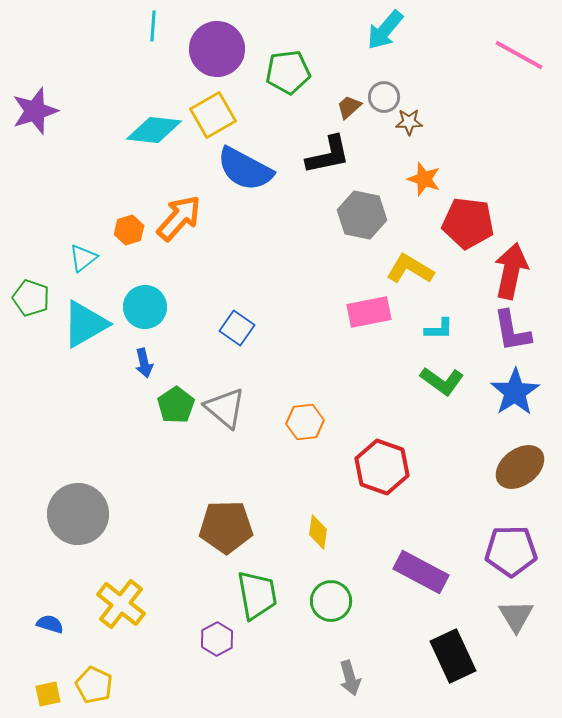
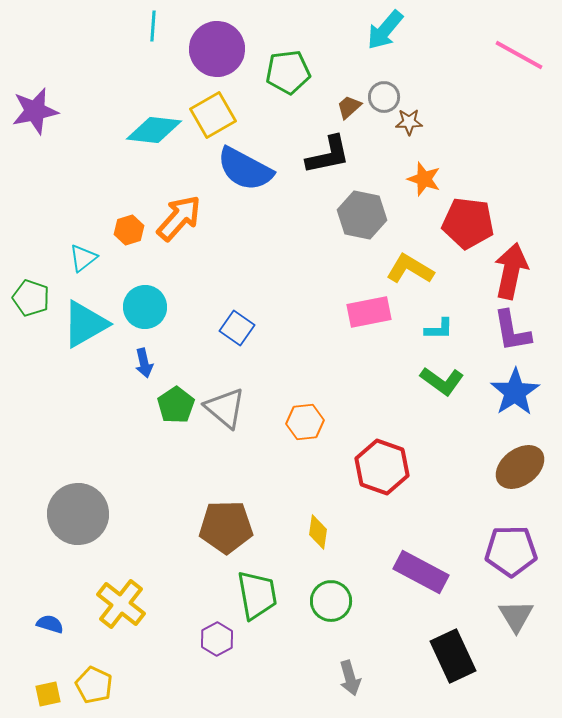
purple star at (35, 111): rotated 6 degrees clockwise
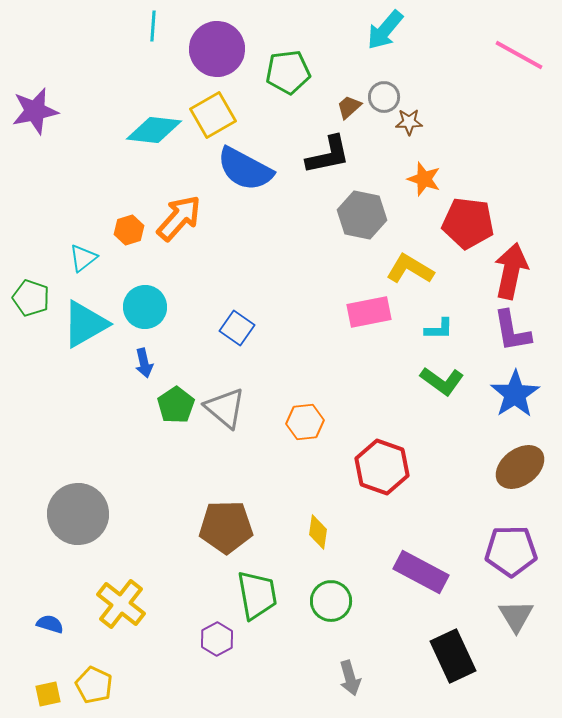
blue star at (515, 392): moved 2 px down
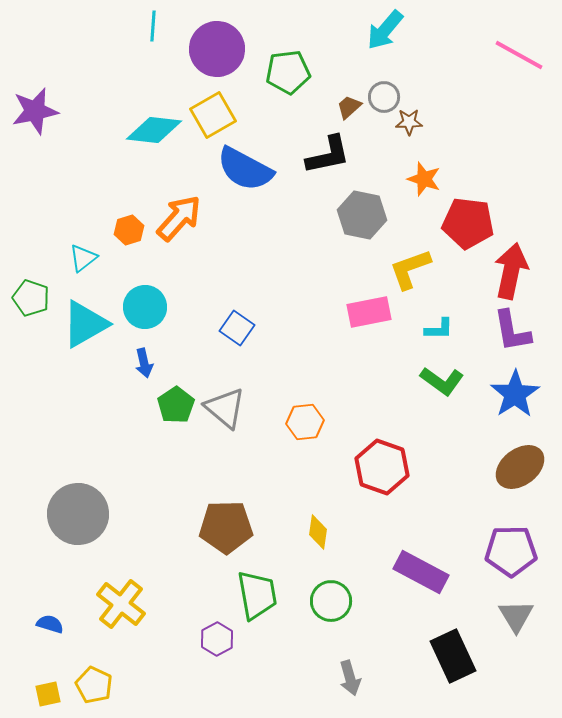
yellow L-shape at (410, 269): rotated 51 degrees counterclockwise
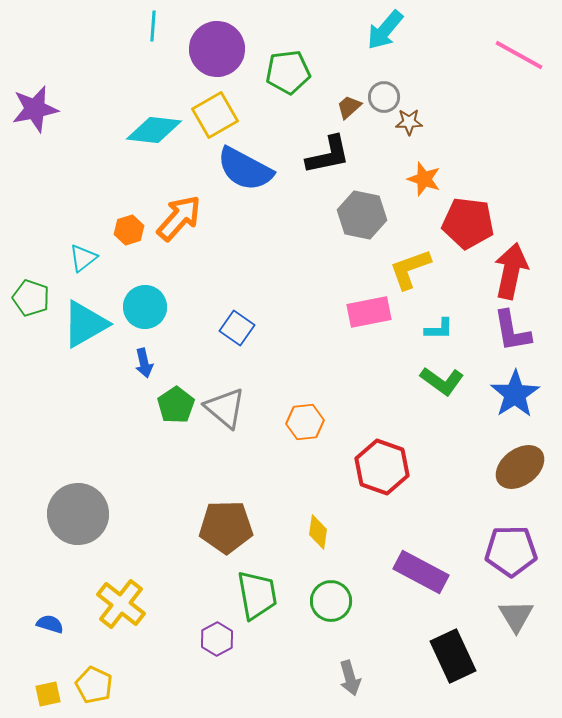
purple star at (35, 111): moved 2 px up
yellow square at (213, 115): moved 2 px right
